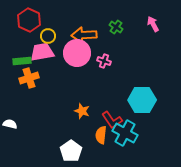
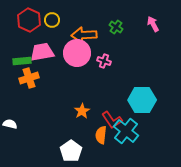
yellow circle: moved 4 px right, 16 px up
orange star: rotated 21 degrees clockwise
cyan cross: moved 1 px right, 2 px up; rotated 10 degrees clockwise
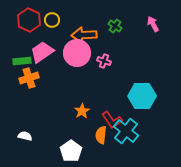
green cross: moved 1 px left, 1 px up
pink trapezoid: rotated 25 degrees counterclockwise
cyan hexagon: moved 4 px up
white semicircle: moved 15 px right, 12 px down
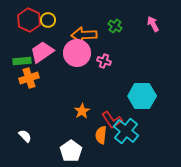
yellow circle: moved 4 px left
white semicircle: rotated 32 degrees clockwise
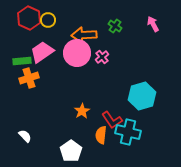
red hexagon: moved 2 px up
pink cross: moved 2 px left, 4 px up; rotated 32 degrees clockwise
cyan hexagon: rotated 16 degrees counterclockwise
cyan cross: moved 2 px right, 1 px down; rotated 25 degrees counterclockwise
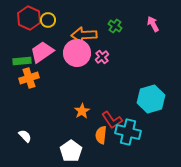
cyan hexagon: moved 9 px right, 3 px down
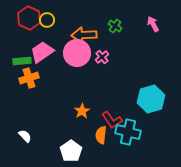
yellow circle: moved 1 px left
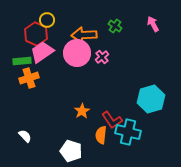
red hexagon: moved 7 px right, 16 px down
white pentagon: rotated 20 degrees counterclockwise
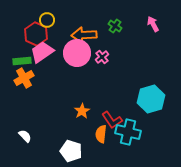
orange cross: moved 5 px left; rotated 12 degrees counterclockwise
orange semicircle: moved 1 px up
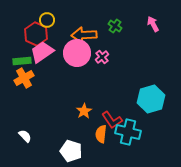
orange star: moved 2 px right
